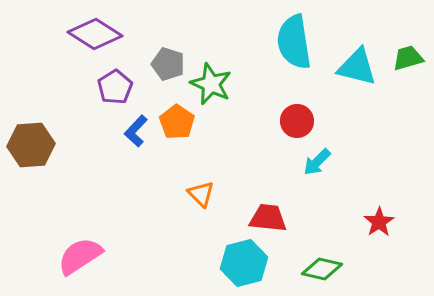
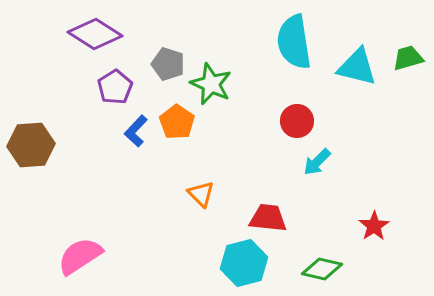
red star: moved 5 px left, 4 px down
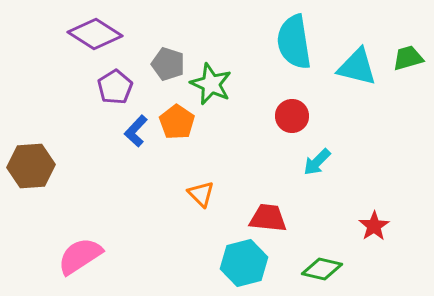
red circle: moved 5 px left, 5 px up
brown hexagon: moved 21 px down
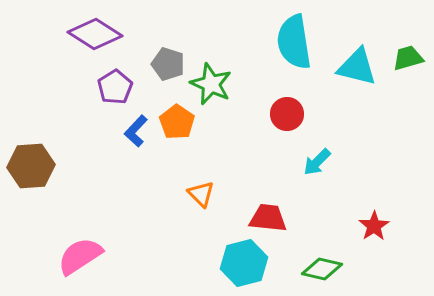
red circle: moved 5 px left, 2 px up
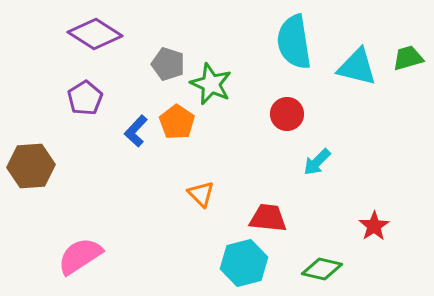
purple pentagon: moved 30 px left, 11 px down
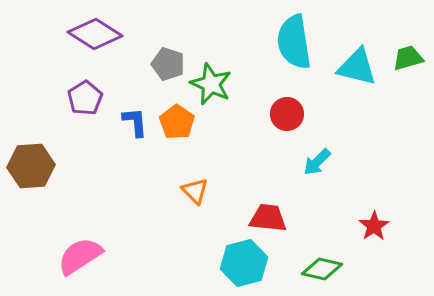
blue L-shape: moved 1 px left, 9 px up; rotated 132 degrees clockwise
orange triangle: moved 6 px left, 3 px up
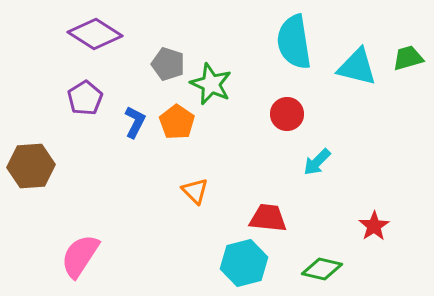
blue L-shape: rotated 32 degrees clockwise
pink semicircle: rotated 24 degrees counterclockwise
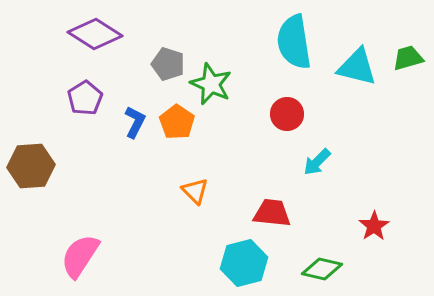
red trapezoid: moved 4 px right, 5 px up
